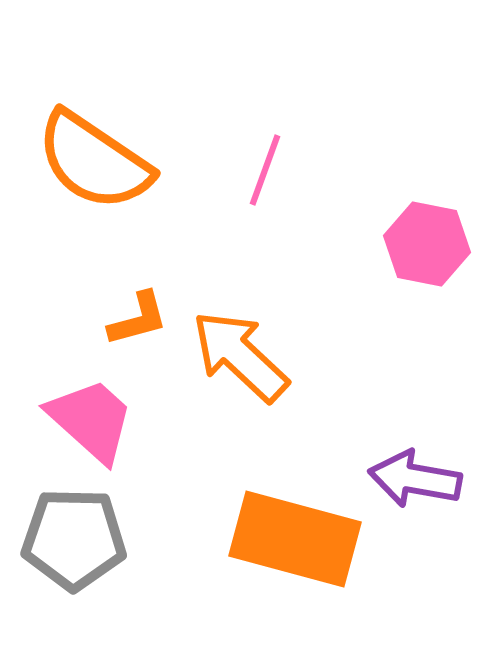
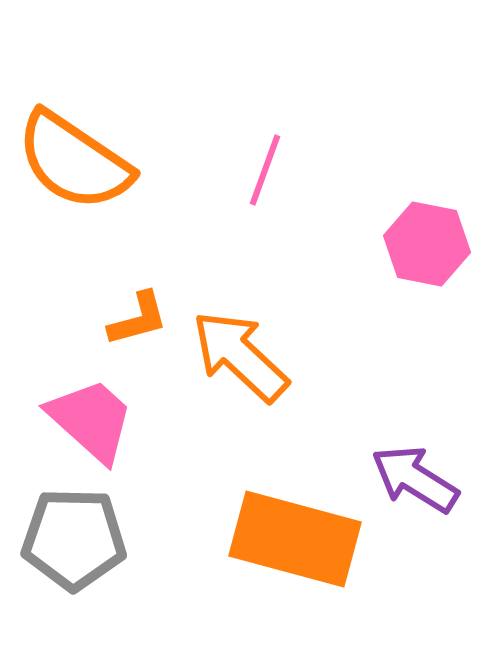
orange semicircle: moved 20 px left
purple arrow: rotated 22 degrees clockwise
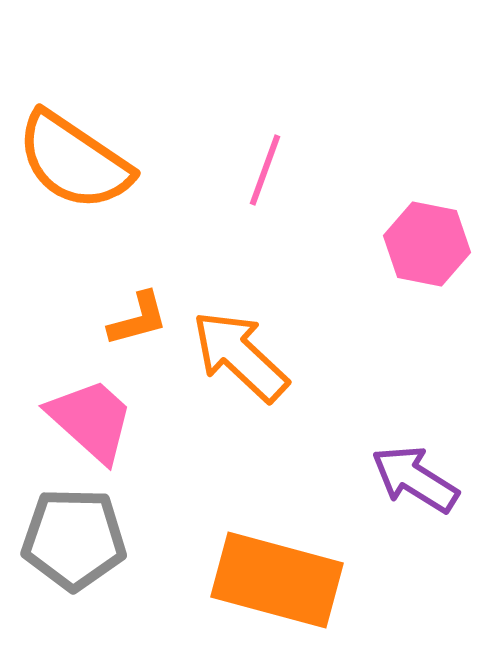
orange rectangle: moved 18 px left, 41 px down
